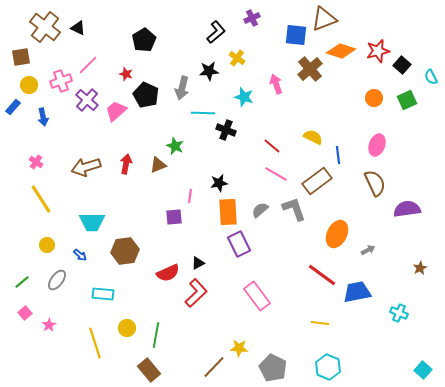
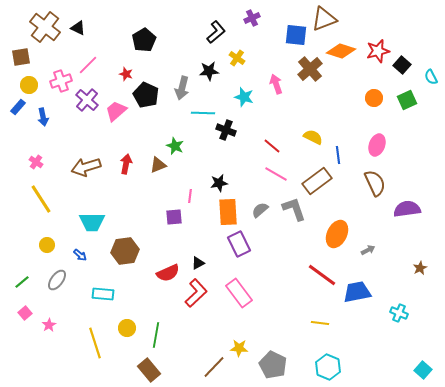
blue rectangle at (13, 107): moved 5 px right
pink rectangle at (257, 296): moved 18 px left, 3 px up
gray pentagon at (273, 368): moved 3 px up
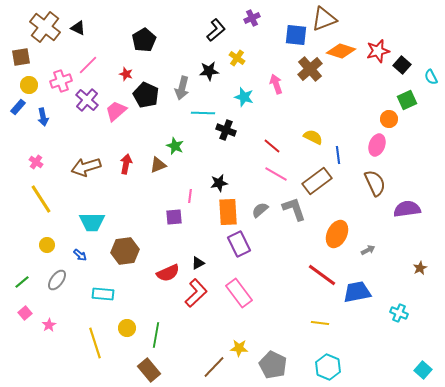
black L-shape at (216, 32): moved 2 px up
orange circle at (374, 98): moved 15 px right, 21 px down
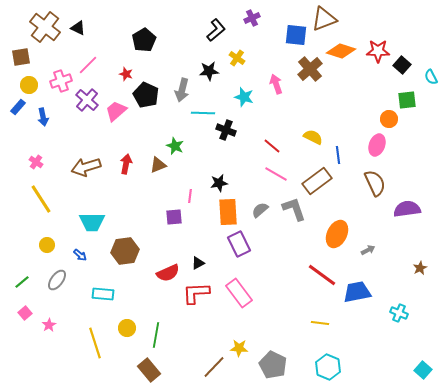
red star at (378, 51): rotated 15 degrees clockwise
gray arrow at (182, 88): moved 2 px down
green square at (407, 100): rotated 18 degrees clockwise
red L-shape at (196, 293): rotated 140 degrees counterclockwise
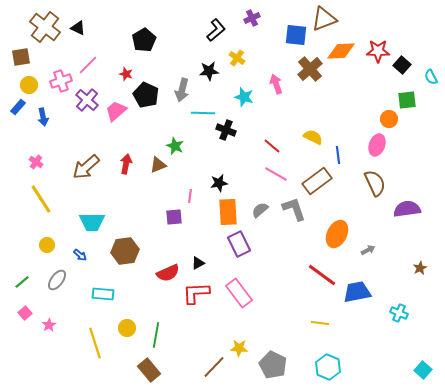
orange diamond at (341, 51): rotated 20 degrees counterclockwise
brown arrow at (86, 167): rotated 24 degrees counterclockwise
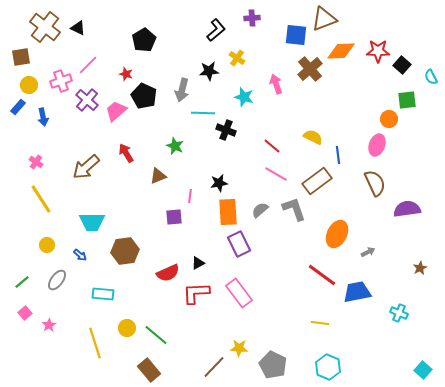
purple cross at (252, 18): rotated 21 degrees clockwise
black pentagon at (146, 95): moved 2 px left, 1 px down
red arrow at (126, 164): moved 11 px up; rotated 42 degrees counterclockwise
brown triangle at (158, 165): moved 11 px down
gray arrow at (368, 250): moved 2 px down
green line at (156, 335): rotated 60 degrees counterclockwise
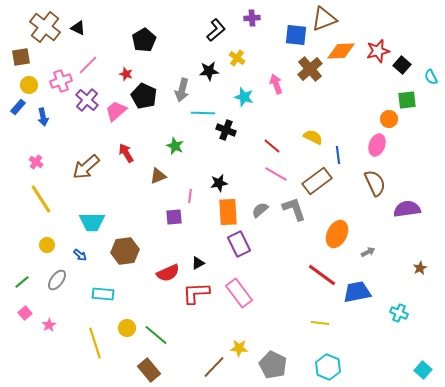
red star at (378, 51): rotated 15 degrees counterclockwise
